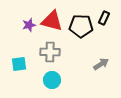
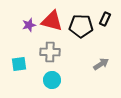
black rectangle: moved 1 px right, 1 px down
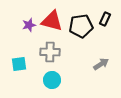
black pentagon: rotated 10 degrees counterclockwise
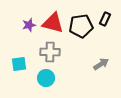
red triangle: moved 1 px right, 2 px down
cyan circle: moved 6 px left, 2 px up
